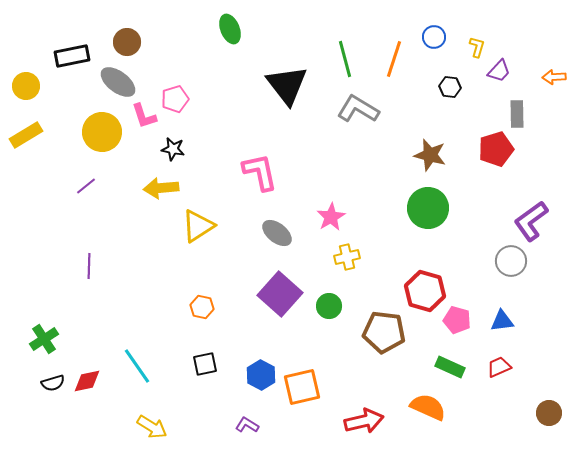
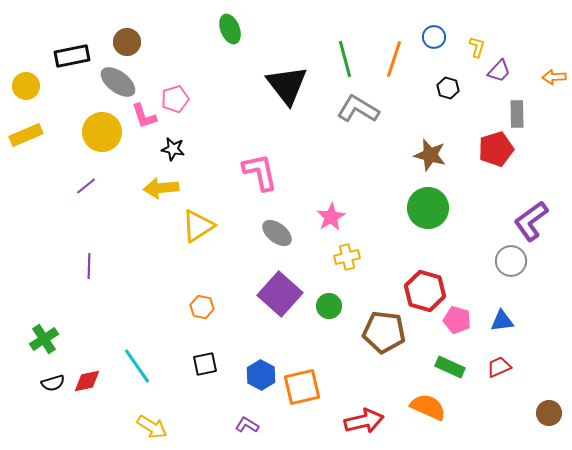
black hexagon at (450, 87): moved 2 px left, 1 px down; rotated 10 degrees clockwise
yellow rectangle at (26, 135): rotated 8 degrees clockwise
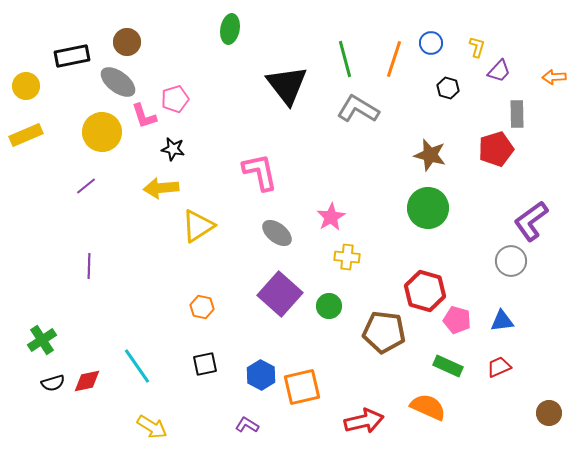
green ellipse at (230, 29): rotated 32 degrees clockwise
blue circle at (434, 37): moved 3 px left, 6 px down
yellow cross at (347, 257): rotated 20 degrees clockwise
green cross at (44, 339): moved 2 px left, 1 px down
green rectangle at (450, 367): moved 2 px left, 1 px up
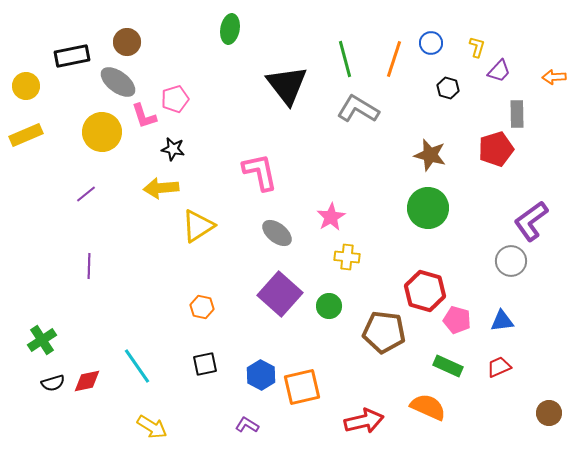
purple line at (86, 186): moved 8 px down
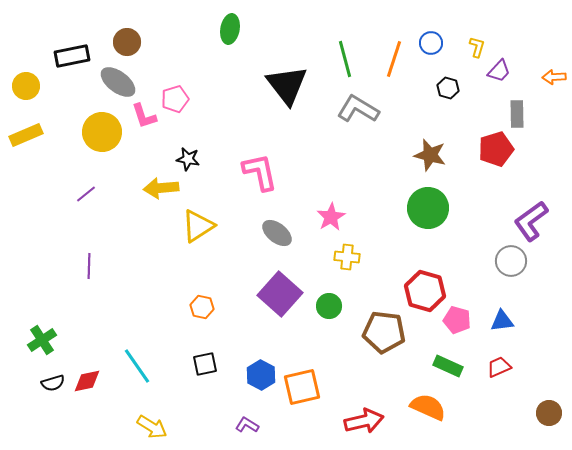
black star at (173, 149): moved 15 px right, 10 px down
